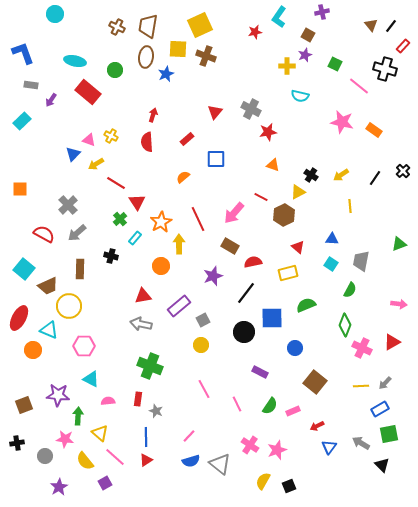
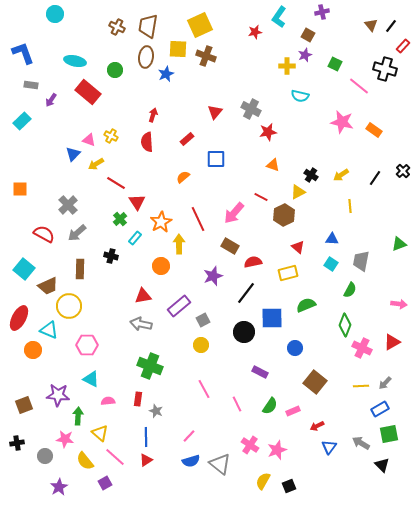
pink hexagon at (84, 346): moved 3 px right, 1 px up
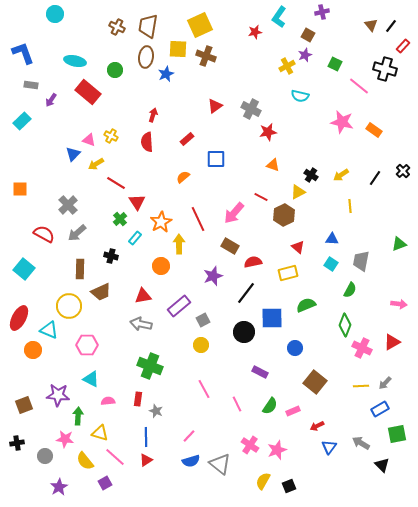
yellow cross at (287, 66): rotated 28 degrees counterclockwise
red triangle at (215, 112): moved 6 px up; rotated 14 degrees clockwise
brown trapezoid at (48, 286): moved 53 px right, 6 px down
yellow triangle at (100, 433): rotated 24 degrees counterclockwise
green square at (389, 434): moved 8 px right
